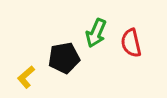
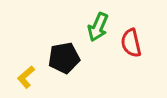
green arrow: moved 2 px right, 6 px up
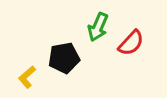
red semicircle: rotated 124 degrees counterclockwise
yellow L-shape: moved 1 px right
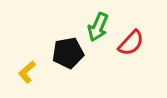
black pentagon: moved 4 px right, 5 px up
yellow L-shape: moved 5 px up
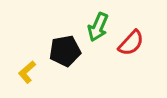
black pentagon: moved 3 px left, 2 px up
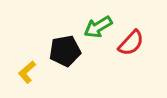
green arrow: rotated 36 degrees clockwise
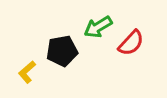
black pentagon: moved 3 px left
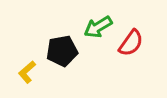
red semicircle: rotated 8 degrees counterclockwise
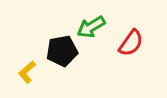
green arrow: moved 7 px left
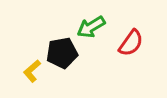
black pentagon: moved 2 px down
yellow L-shape: moved 5 px right, 1 px up
